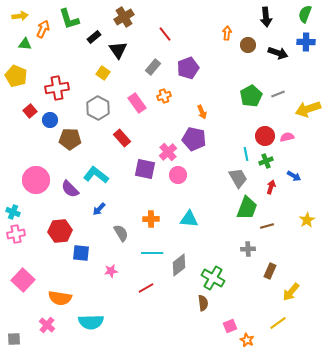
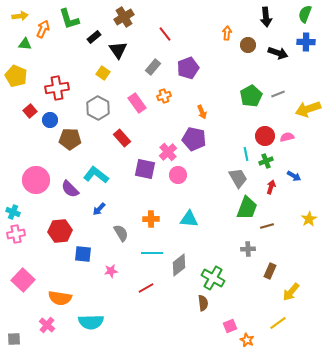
yellow star at (307, 220): moved 2 px right, 1 px up
blue square at (81, 253): moved 2 px right, 1 px down
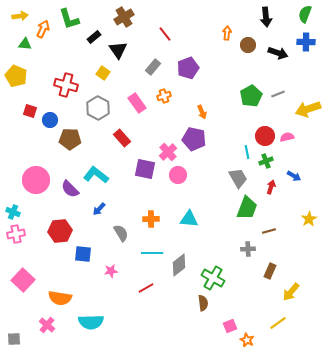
red cross at (57, 88): moved 9 px right, 3 px up; rotated 25 degrees clockwise
red square at (30, 111): rotated 32 degrees counterclockwise
cyan line at (246, 154): moved 1 px right, 2 px up
brown line at (267, 226): moved 2 px right, 5 px down
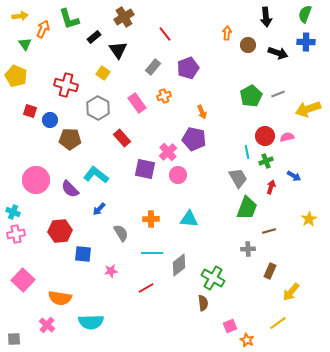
green triangle at (25, 44): rotated 48 degrees clockwise
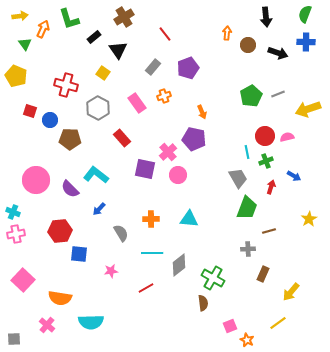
blue square at (83, 254): moved 4 px left
brown rectangle at (270, 271): moved 7 px left, 3 px down
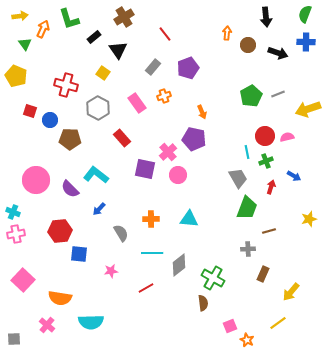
yellow star at (309, 219): rotated 14 degrees clockwise
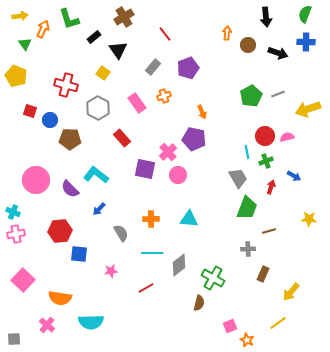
yellow star at (309, 219): rotated 21 degrees clockwise
brown semicircle at (203, 303): moved 4 px left; rotated 21 degrees clockwise
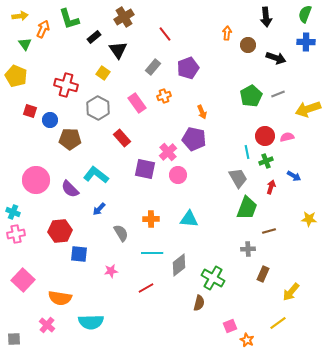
black arrow at (278, 53): moved 2 px left, 5 px down
